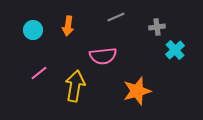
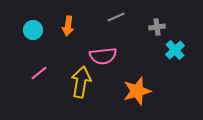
yellow arrow: moved 6 px right, 4 px up
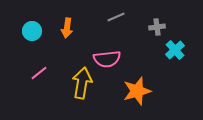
orange arrow: moved 1 px left, 2 px down
cyan circle: moved 1 px left, 1 px down
pink semicircle: moved 4 px right, 3 px down
yellow arrow: moved 1 px right, 1 px down
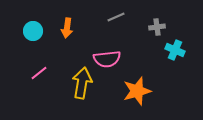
cyan circle: moved 1 px right
cyan cross: rotated 24 degrees counterclockwise
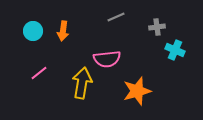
orange arrow: moved 4 px left, 3 px down
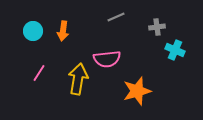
pink line: rotated 18 degrees counterclockwise
yellow arrow: moved 4 px left, 4 px up
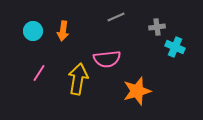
cyan cross: moved 3 px up
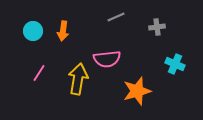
cyan cross: moved 17 px down
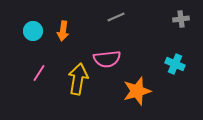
gray cross: moved 24 px right, 8 px up
